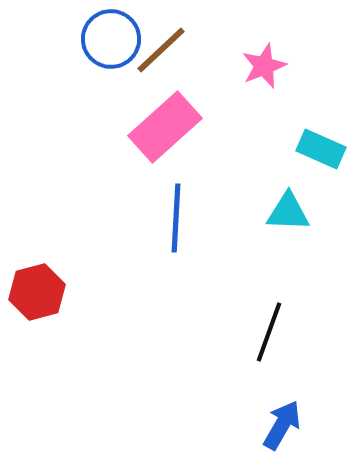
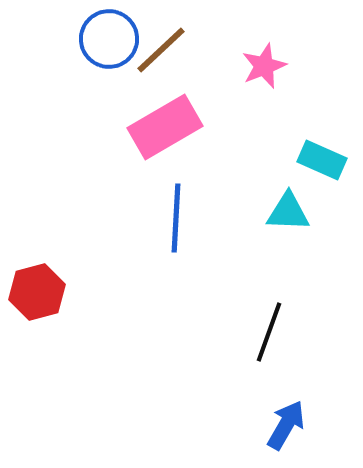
blue circle: moved 2 px left
pink rectangle: rotated 12 degrees clockwise
cyan rectangle: moved 1 px right, 11 px down
blue arrow: moved 4 px right
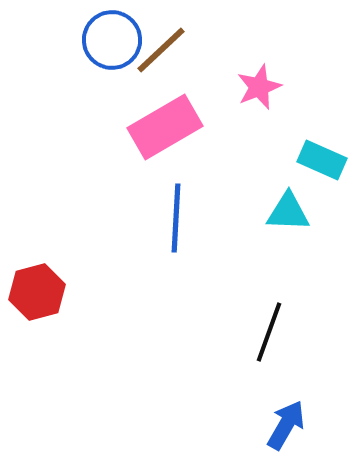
blue circle: moved 3 px right, 1 px down
pink star: moved 5 px left, 21 px down
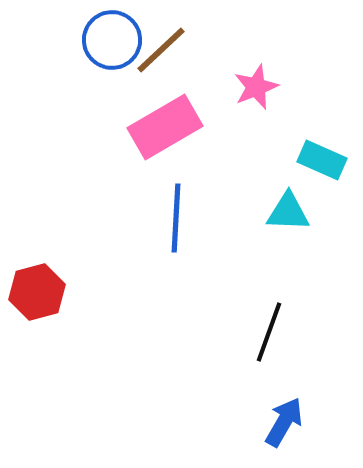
pink star: moved 3 px left
blue arrow: moved 2 px left, 3 px up
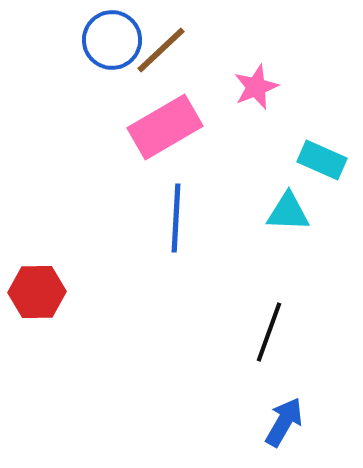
red hexagon: rotated 14 degrees clockwise
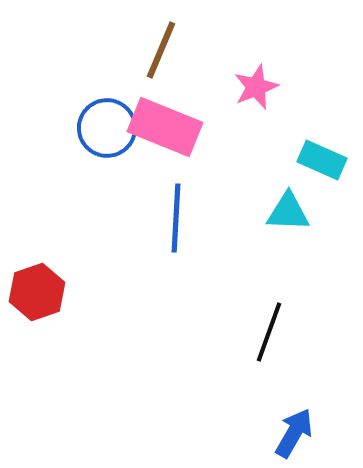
blue circle: moved 5 px left, 88 px down
brown line: rotated 24 degrees counterclockwise
pink rectangle: rotated 52 degrees clockwise
red hexagon: rotated 18 degrees counterclockwise
blue arrow: moved 10 px right, 11 px down
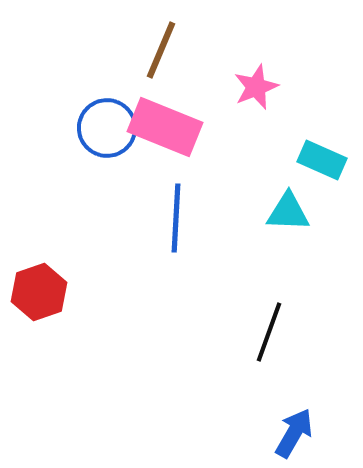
red hexagon: moved 2 px right
